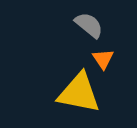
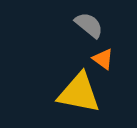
orange triangle: rotated 20 degrees counterclockwise
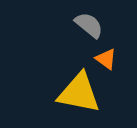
orange triangle: moved 3 px right
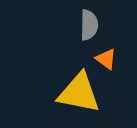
gray semicircle: rotated 52 degrees clockwise
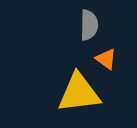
yellow triangle: rotated 18 degrees counterclockwise
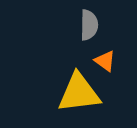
orange triangle: moved 1 px left, 2 px down
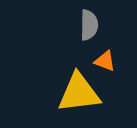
orange triangle: rotated 15 degrees counterclockwise
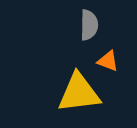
orange triangle: moved 3 px right
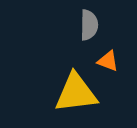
yellow triangle: moved 3 px left
